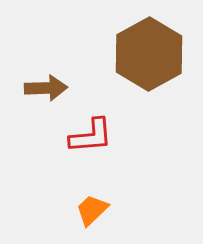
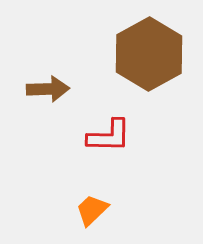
brown arrow: moved 2 px right, 1 px down
red L-shape: moved 18 px right; rotated 6 degrees clockwise
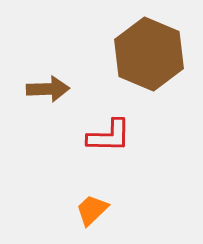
brown hexagon: rotated 8 degrees counterclockwise
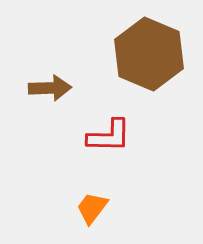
brown arrow: moved 2 px right, 1 px up
orange trapezoid: moved 2 px up; rotated 9 degrees counterclockwise
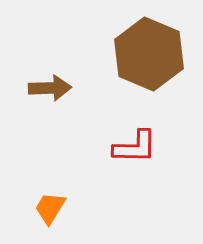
red L-shape: moved 26 px right, 11 px down
orange trapezoid: moved 42 px left; rotated 6 degrees counterclockwise
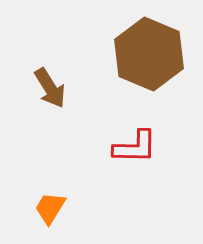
brown arrow: rotated 60 degrees clockwise
